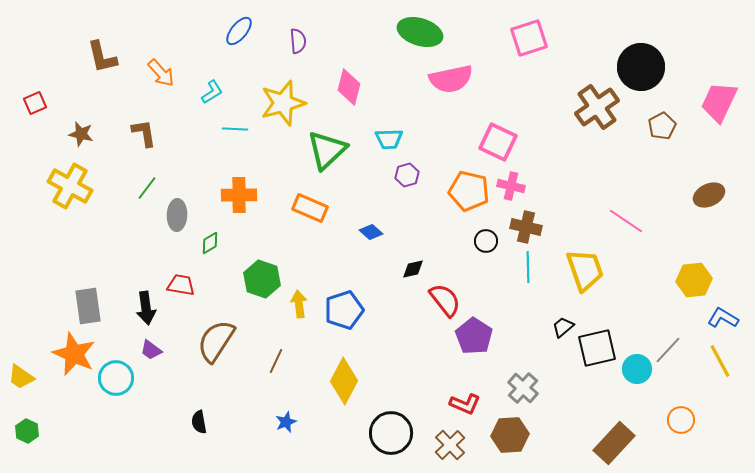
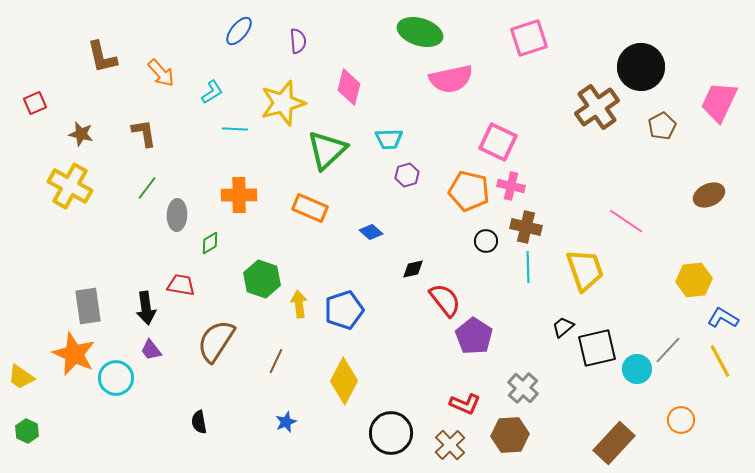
purple trapezoid at (151, 350): rotated 15 degrees clockwise
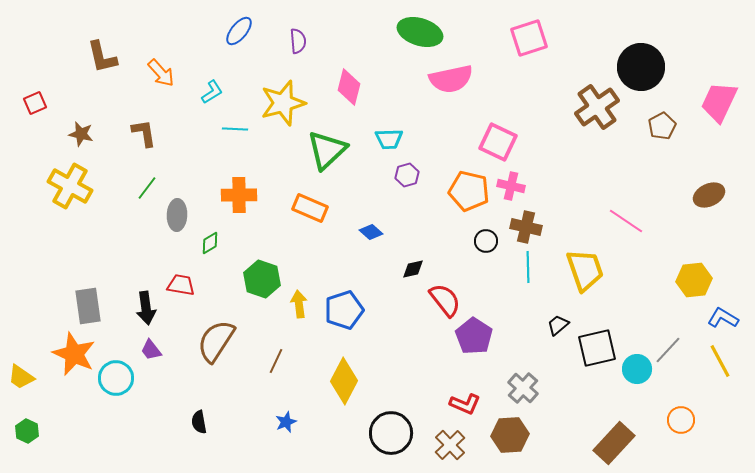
black trapezoid at (563, 327): moved 5 px left, 2 px up
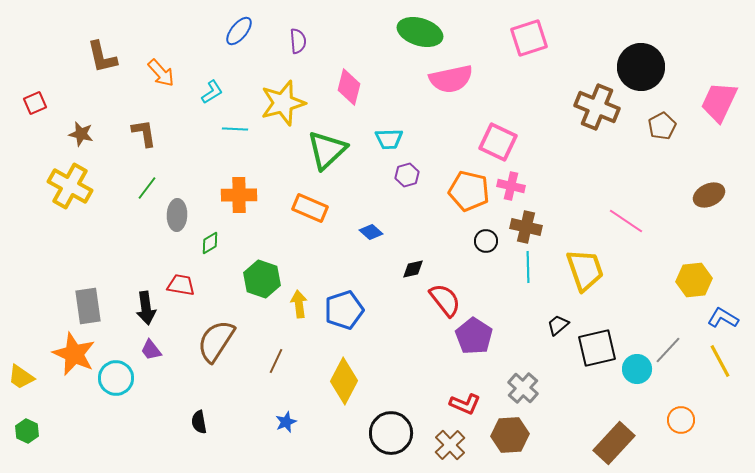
brown cross at (597, 107): rotated 33 degrees counterclockwise
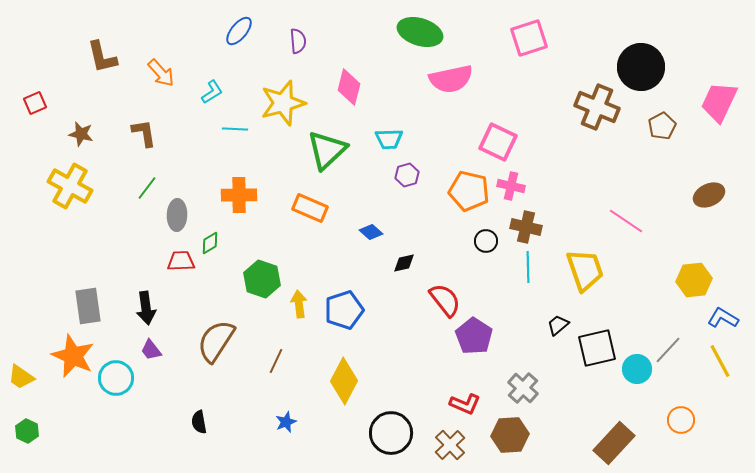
black diamond at (413, 269): moved 9 px left, 6 px up
red trapezoid at (181, 285): moved 24 px up; rotated 12 degrees counterclockwise
orange star at (74, 354): moved 1 px left, 2 px down
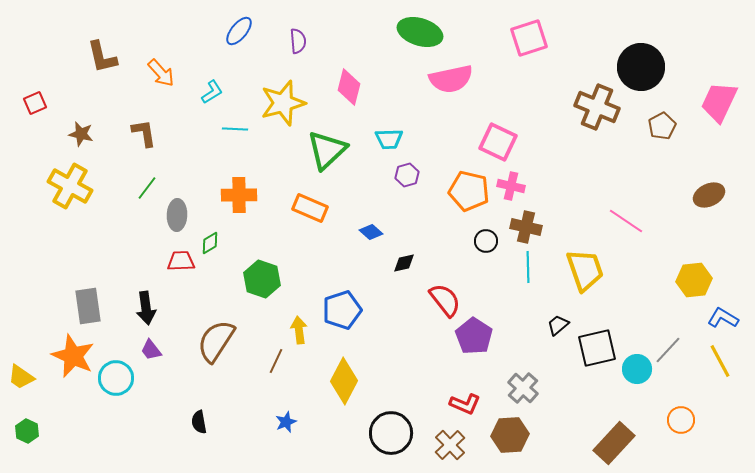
yellow arrow at (299, 304): moved 26 px down
blue pentagon at (344, 310): moved 2 px left
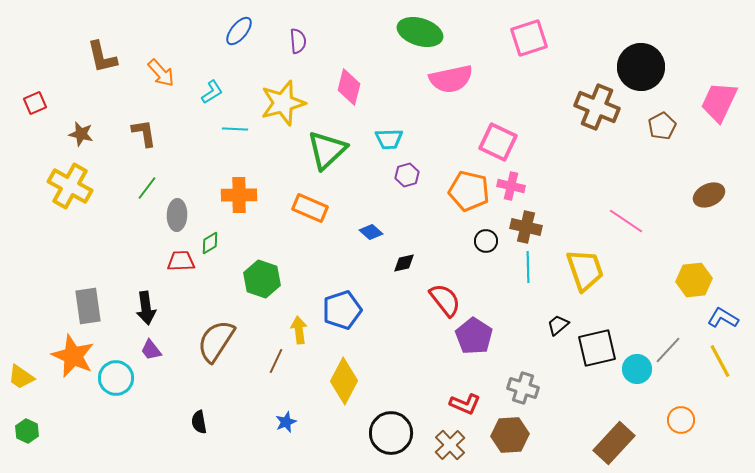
gray cross at (523, 388): rotated 24 degrees counterclockwise
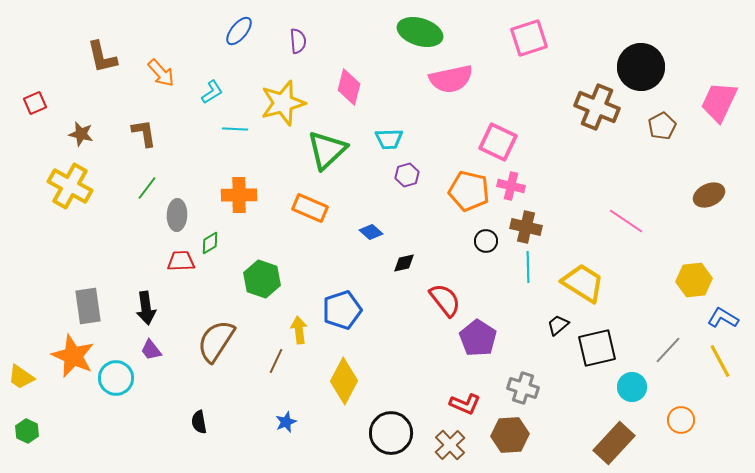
yellow trapezoid at (585, 270): moved 2 px left, 13 px down; rotated 39 degrees counterclockwise
purple pentagon at (474, 336): moved 4 px right, 2 px down
cyan circle at (637, 369): moved 5 px left, 18 px down
